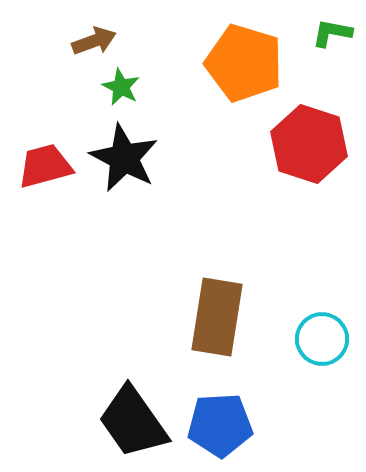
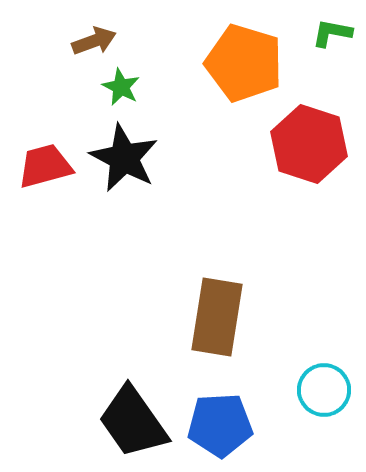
cyan circle: moved 2 px right, 51 px down
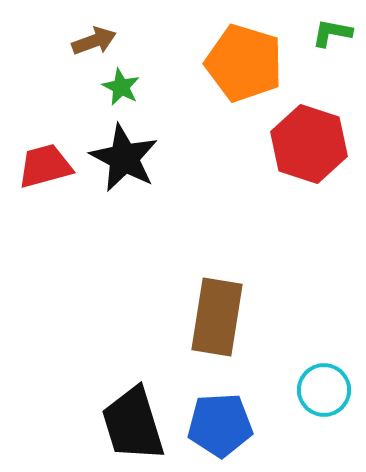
black trapezoid: moved 2 px down; rotated 18 degrees clockwise
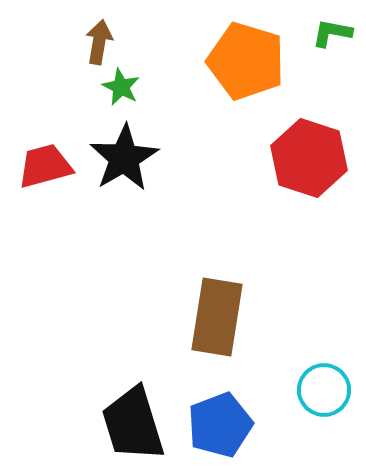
brown arrow: moved 5 px right, 1 px down; rotated 60 degrees counterclockwise
orange pentagon: moved 2 px right, 2 px up
red hexagon: moved 14 px down
black star: rotated 14 degrees clockwise
blue pentagon: rotated 18 degrees counterclockwise
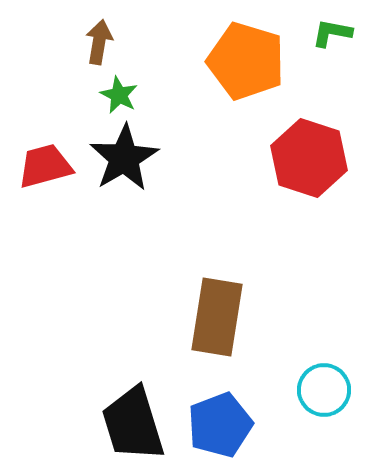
green star: moved 2 px left, 8 px down
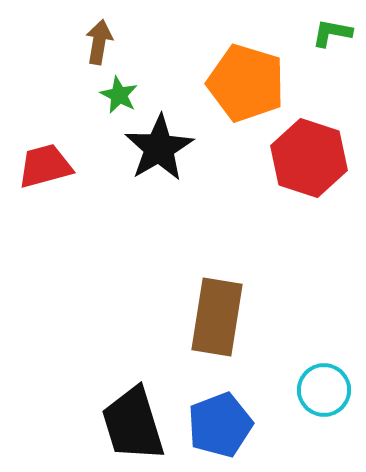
orange pentagon: moved 22 px down
black star: moved 35 px right, 10 px up
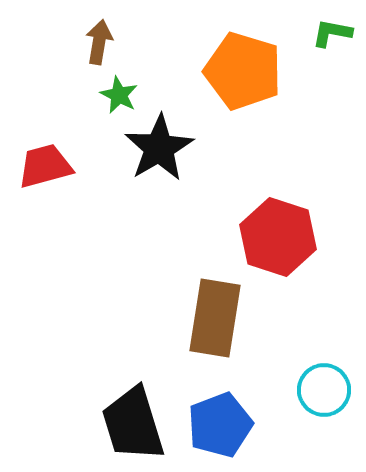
orange pentagon: moved 3 px left, 12 px up
red hexagon: moved 31 px left, 79 px down
brown rectangle: moved 2 px left, 1 px down
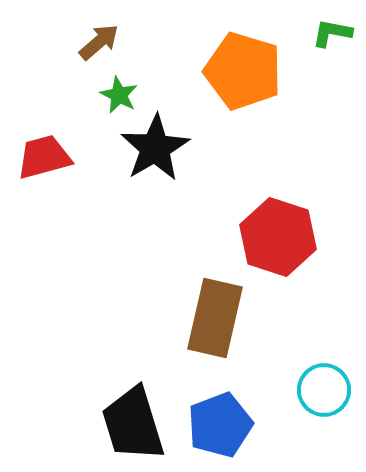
brown arrow: rotated 39 degrees clockwise
black star: moved 4 px left
red trapezoid: moved 1 px left, 9 px up
brown rectangle: rotated 4 degrees clockwise
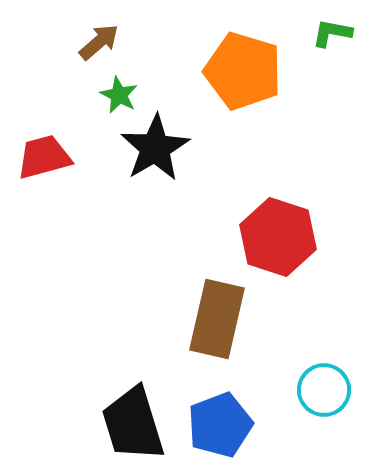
brown rectangle: moved 2 px right, 1 px down
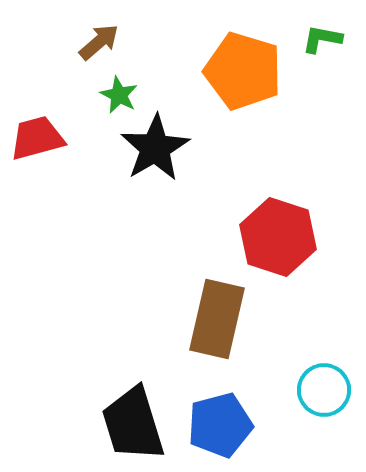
green L-shape: moved 10 px left, 6 px down
red trapezoid: moved 7 px left, 19 px up
blue pentagon: rotated 6 degrees clockwise
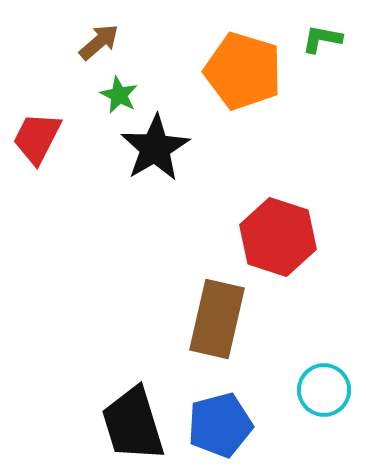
red trapezoid: rotated 48 degrees counterclockwise
